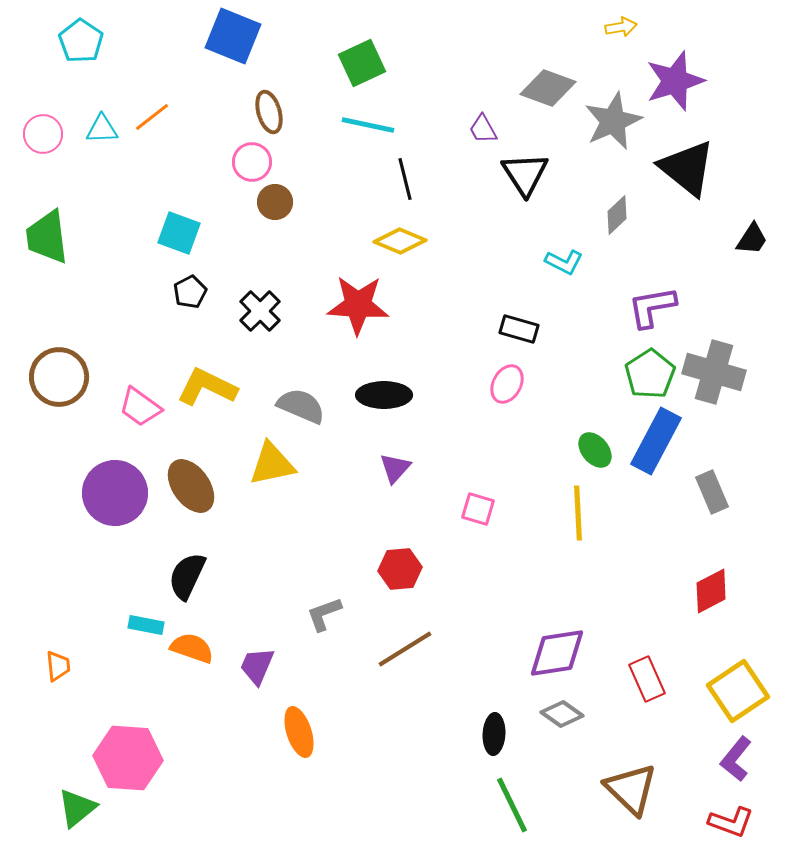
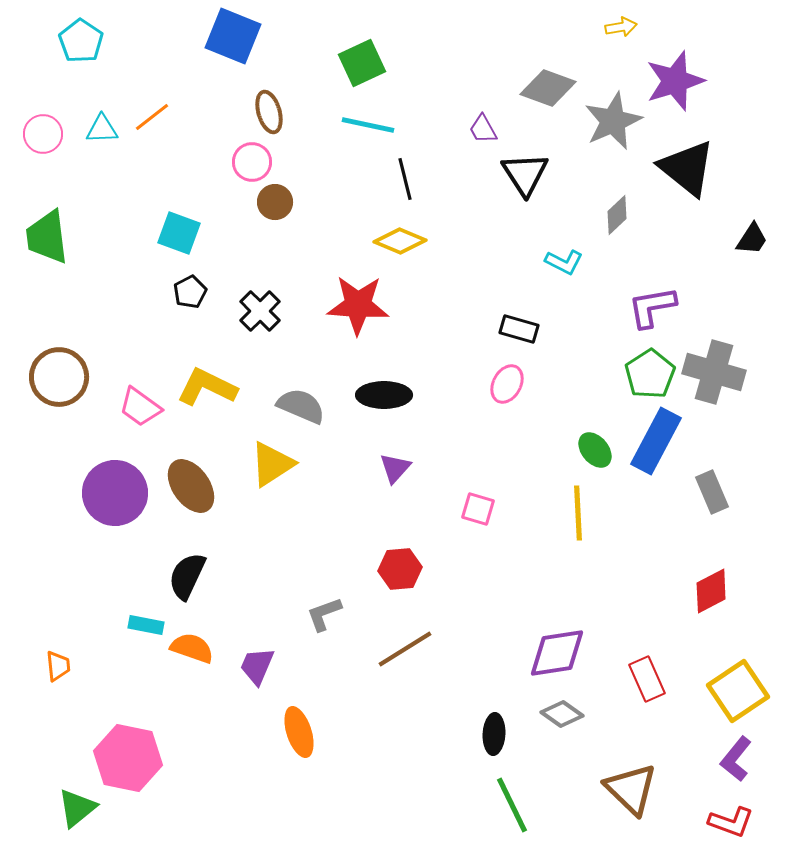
yellow triangle at (272, 464): rotated 21 degrees counterclockwise
pink hexagon at (128, 758): rotated 8 degrees clockwise
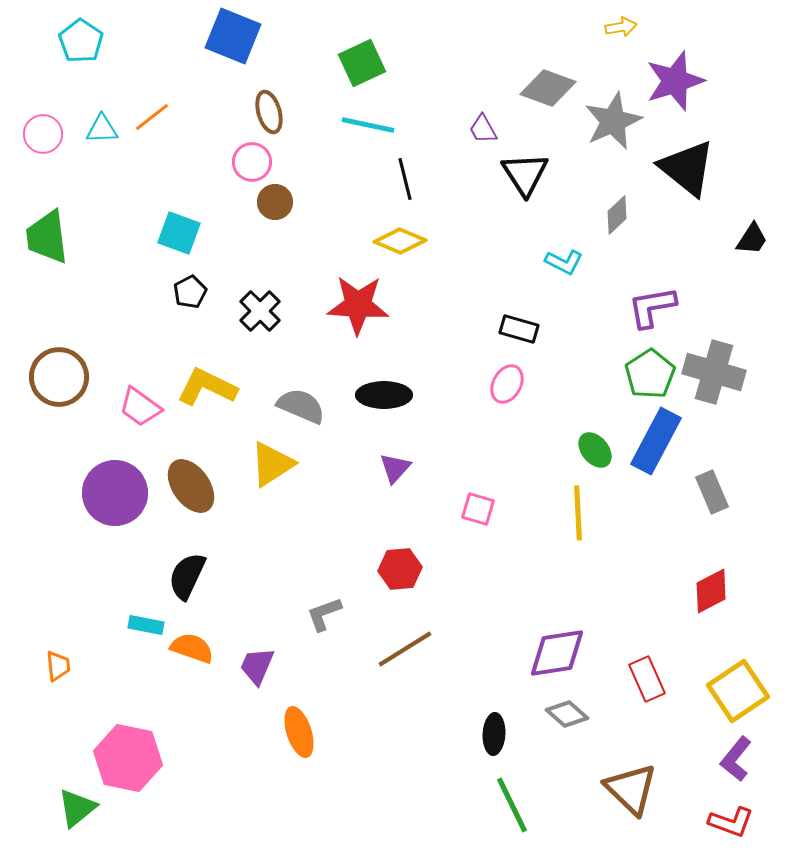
gray diamond at (562, 714): moved 5 px right; rotated 6 degrees clockwise
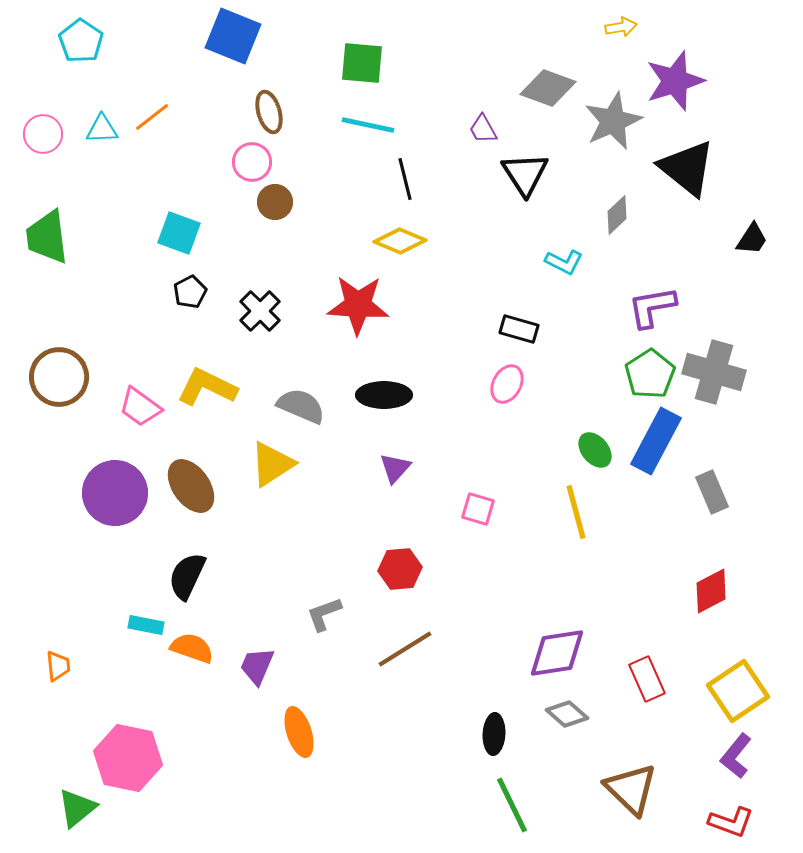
green square at (362, 63): rotated 30 degrees clockwise
yellow line at (578, 513): moved 2 px left, 1 px up; rotated 12 degrees counterclockwise
purple L-shape at (736, 759): moved 3 px up
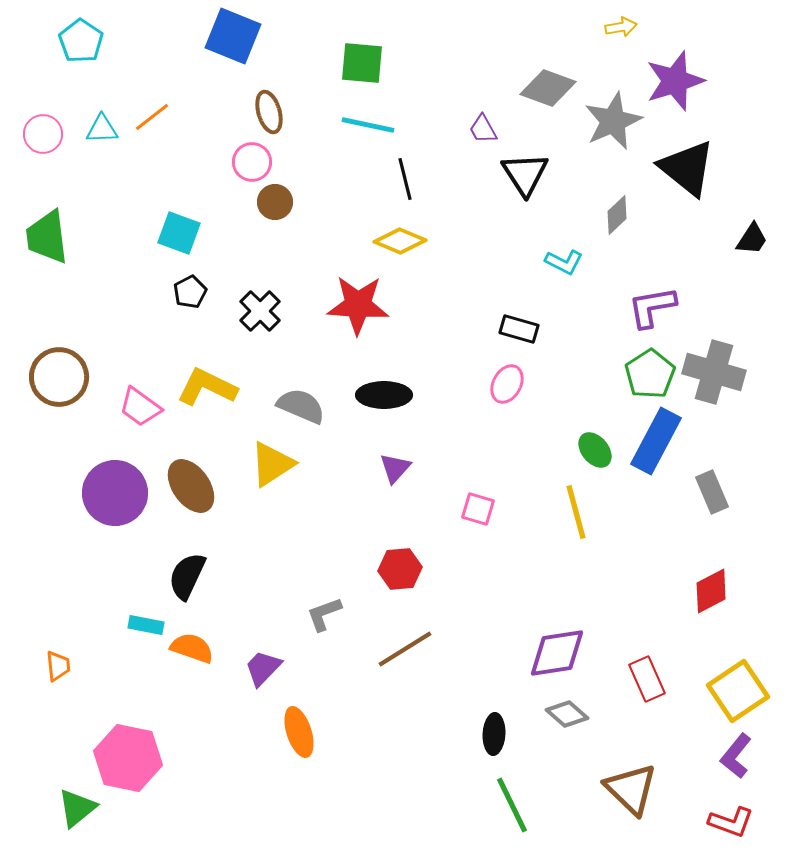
purple trapezoid at (257, 666): moved 6 px right, 2 px down; rotated 21 degrees clockwise
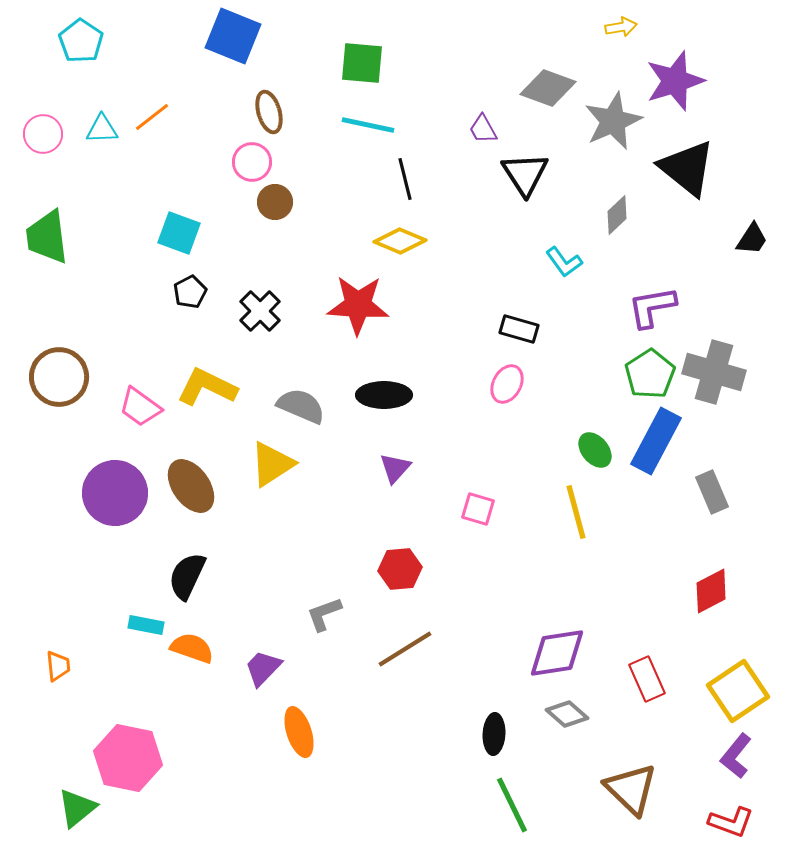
cyan L-shape at (564, 262): rotated 27 degrees clockwise
